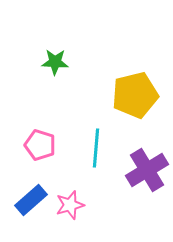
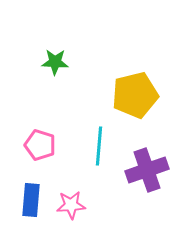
cyan line: moved 3 px right, 2 px up
purple cross: rotated 12 degrees clockwise
blue rectangle: rotated 44 degrees counterclockwise
pink star: moved 1 px right; rotated 12 degrees clockwise
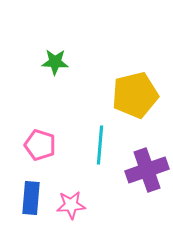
cyan line: moved 1 px right, 1 px up
blue rectangle: moved 2 px up
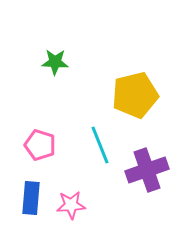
cyan line: rotated 27 degrees counterclockwise
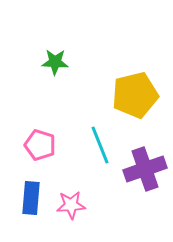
purple cross: moved 2 px left, 1 px up
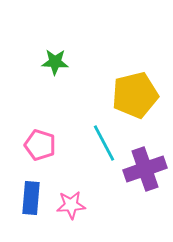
cyan line: moved 4 px right, 2 px up; rotated 6 degrees counterclockwise
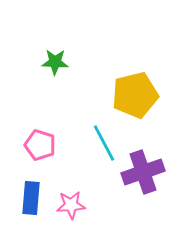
purple cross: moved 2 px left, 3 px down
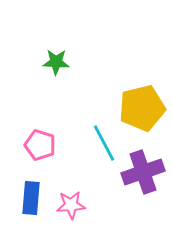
green star: moved 1 px right
yellow pentagon: moved 7 px right, 13 px down
